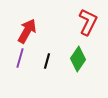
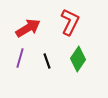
red L-shape: moved 18 px left
red arrow: moved 1 px right, 3 px up; rotated 30 degrees clockwise
black line: rotated 35 degrees counterclockwise
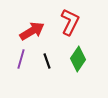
red arrow: moved 4 px right, 3 px down
purple line: moved 1 px right, 1 px down
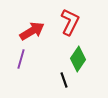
black line: moved 17 px right, 19 px down
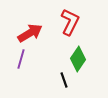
red arrow: moved 2 px left, 2 px down
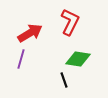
green diamond: rotated 65 degrees clockwise
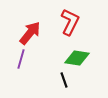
red arrow: rotated 20 degrees counterclockwise
green diamond: moved 1 px left, 1 px up
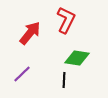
red L-shape: moved 4 px left, 2 px up
purple line: moved 1 px right, 15 px down; rotated 30 degrees clockwise
black line: rotated 21 degrees clockwise
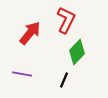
green diamond: moved 6 px up; rotated 55 degrees counterclockwise
purple line: rotated 54 degrees clockwise
black line: rotated 21 degrees clockwise
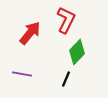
black line: moved 2 px right, 1 px up
